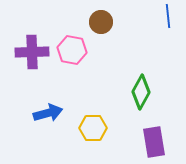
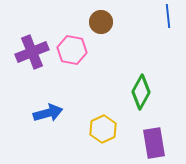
purple cross: rotated 20 degrees counterclockwise
yellow hexagon: moved 10 px right, 1 px down; rotated 24 degrees counterclockwise
purple rectangle: moved 1 px down
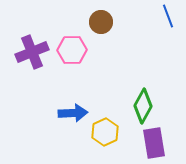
blue line: rotated 15 degrees counterclockwise
pink hexagon: rotated 12 degrees counterclockwise
green diamond: moved 2 px right, 14 px down
blue arrow: moved 25 px right; rotated 12 degrees clockwise
yellow hexagon: moved 2 px right, 3 px down
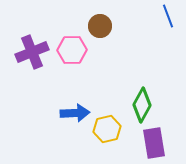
brown circle: moved 1 px left, 4 px down
green diamond: moved 1 px left, 1 px up
blue arrow: moved 2 px right
yellow hexagon: moved 2 px right, 3 px up; rotated 12 degrees clockwise
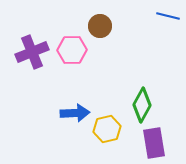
blue line: rotated 55 degrees counterclockwise
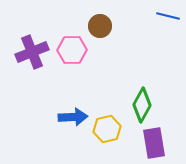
blue arrow: moved 2 px left, 4 px down
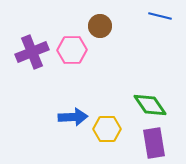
blue line: moved 8 px left
green diamond: moved 8 px right; rotated 64 degrees counterclockwise
yellow hexagon: rotated 12 degrees clockwise
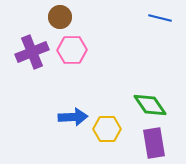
blue line: moved 2 px down
brown circle: moved 40 px left, 9 px up
